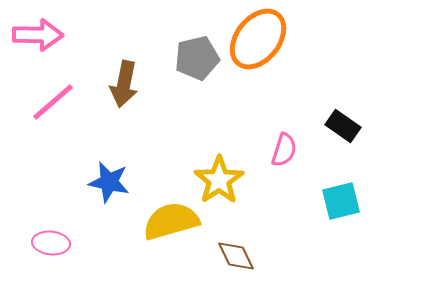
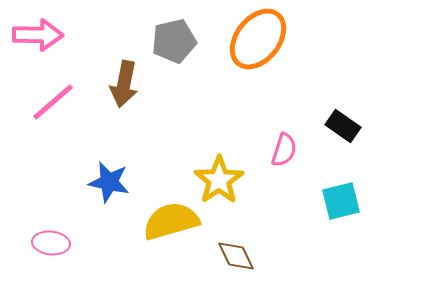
gray pentagon: moved 23 px left, 17 px up
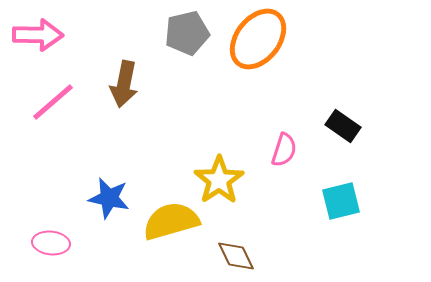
gray pentagon: moved 13 px right, 8 px up
blue star: moved 16 px down
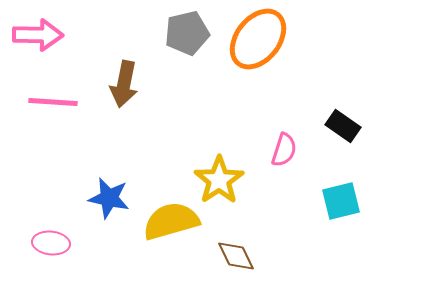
pink line: rotated 45 degrees clockwise
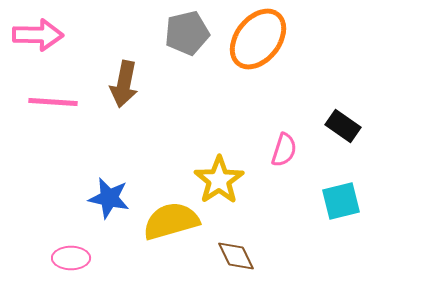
pink ellipse: moved 20 px right, 15 px down; rotated 6 degrees counterclockwise
